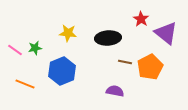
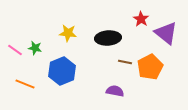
green star: rotated 24 degrees clockwise
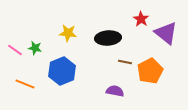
orange pentagon: moved 4 px down
